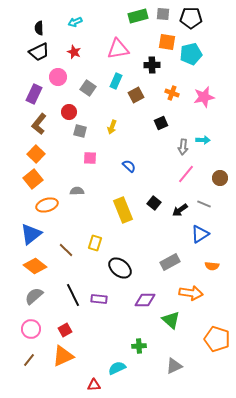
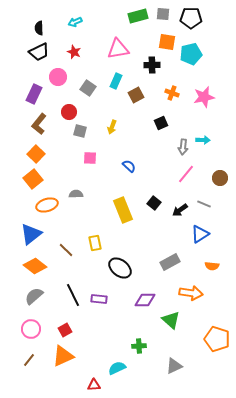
gray semicircle at (77, 191): moved 1 px left, 3 px down
yellow rectangle at (95, 243): rotated 28 degrees counterclockwise
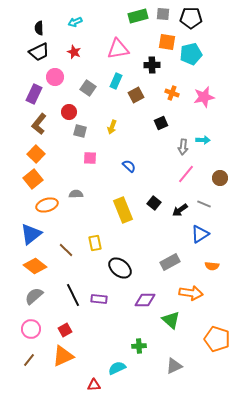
pink circle at (58, 77): moved 3 px left
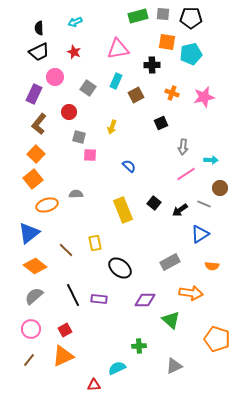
gray square at (80, 131): moved 1 px left, 6 px down
cyan arrow at (203, 140): moved 8 px right, 20 px down
pink square at (90, 158): moved 3 px up
pink line at (186, 174): rotated 18 degrees clockwise
brown circle at (220, 178): moved 10 px down
blue triangle at (31, 234): moved 2 px left, 1 px up
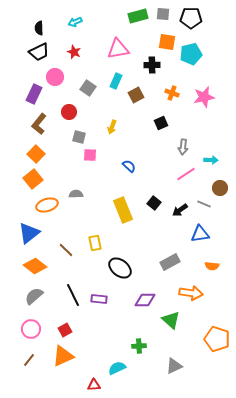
blue triangle at (200, 234): rotated 24 degrees clockwise
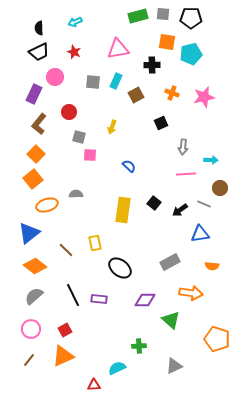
gray square at (88, 88): moved 5 px right, 6 px up; rotated 28 degrees counterclockwise
pink line at (186, 174): rotated 30 degrees clockwise
yellow rectangle at (123, 210): rotated 30 degrees clockwise
